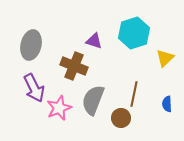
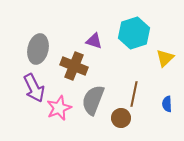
gray ellipse: moved 7 px right, 4 px down
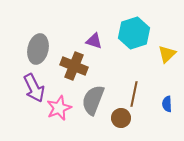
yellow triangle: moved 2 px right, 4 px up
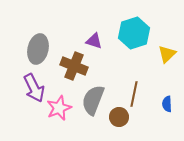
brown circle: moved 2 px left, 1 px up
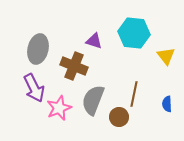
cyan hexagon: rotated 24 degrees clockwise
yellow triangle: moved 1 px left, 2 px down; rotated 24 degrees counterclockwise
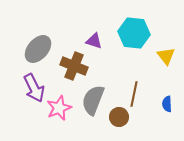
gray ellipse: rotated 28 degrees clockwise
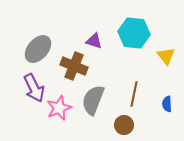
brown circle: moved 5 px right, 8 px down
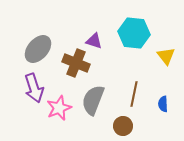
brown cross: moved 2 px right, 3 px up
purple arrow: rotated 8 degrees clockwise
blue semicircle: moved 4 px left
brown circle: moved 1 px left, 1 px down
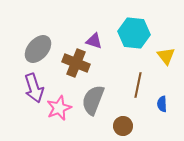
brown line: moved 4 px right, 9 px up
blue semicircle: moved 1 px left
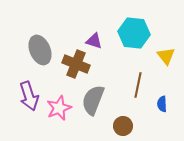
gray ellipse: moved 2 px right, 1 px down; rotated 64 degrees counterclockwise
brown cross: moved 1 px down
purple arrow: moved 5 px left, 8 px down
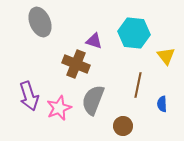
gray ellipse: moved 28 px up
